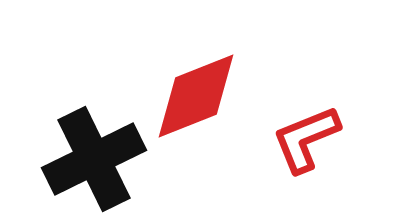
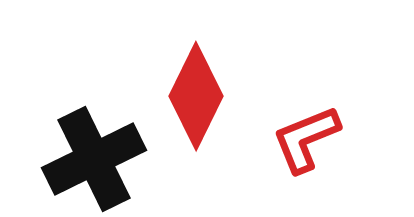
red diamond: rotated 42 degrees counterclockwise
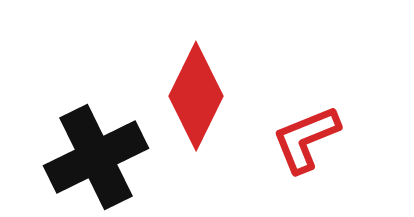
black cross: moved 2 px right, 2 px up
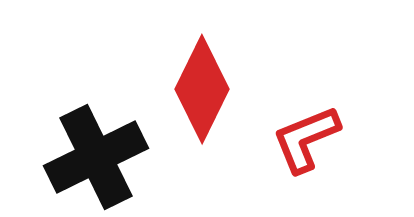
red diamond: moved 6 px right, 7 px up
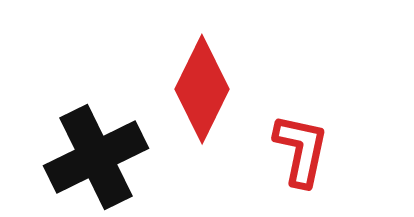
red L-shape: moved 5 px left, 11 px down; rotated 124 degrees clockwise
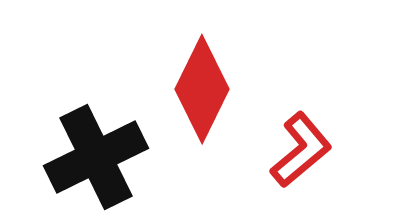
red L-shape: rotated 38 degrees clockwise
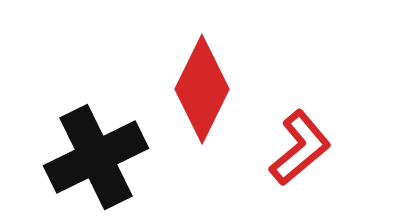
red L-shape: moved 1 px left, 2 px up
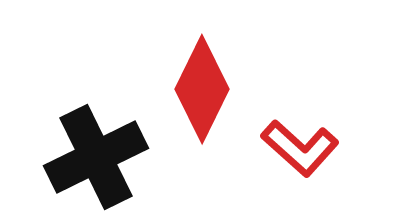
red L-shape: rotated 82 degrees clockwise
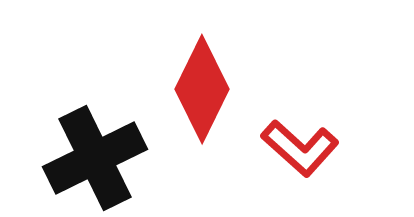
black cross: moved 1 px left, 1 px down
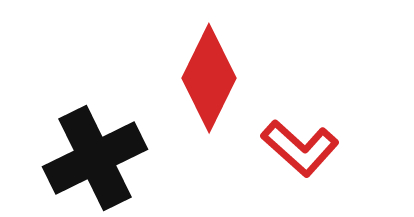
red diamond: moved 7 px right, 11 px up
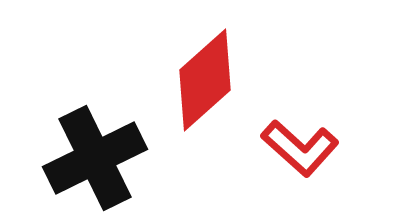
red diamond: moved 4 px left, 2 px down; rotated 22 degrees clockwise
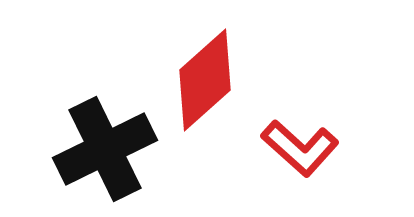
black cross: moved 10 px right, 9 px up
